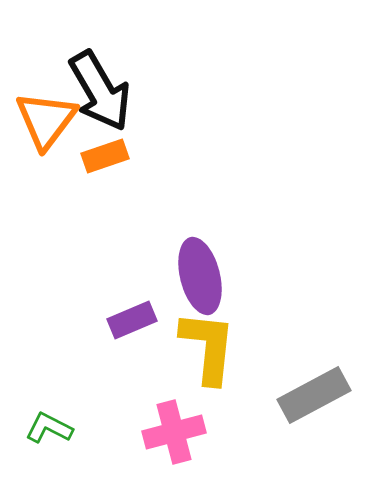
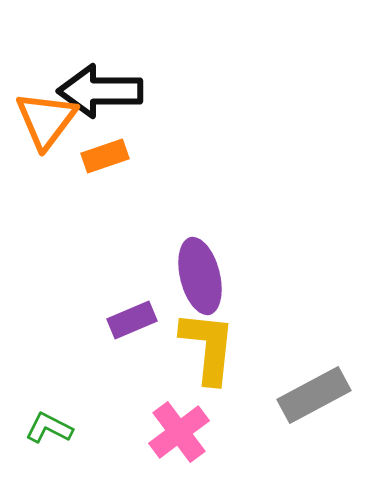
black arrow: rotated 120 degrees clockwise
pink cross: moved 5 px right; rotated 22 degrees counterclockwise
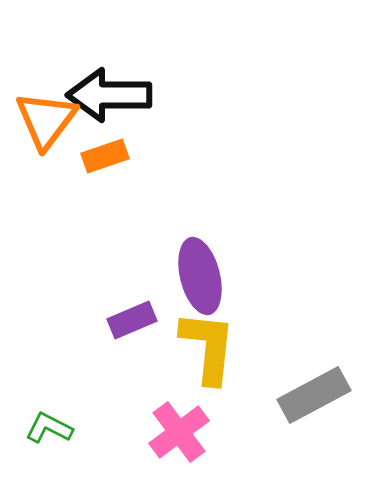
black arrow: moved 9 px right, 4 px down
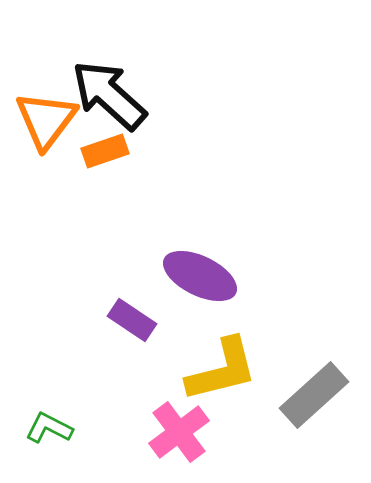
black arrow: rotated 42 degrees clockwise
orange rectangle: moved 5 px up
purple ellipse: rotated 50 degrees counterclockwise
purple rectangle: rotated 57 degrees clockwise
yellow L-shape: moved 14 px right, 23 px down; rotated 70 degrees clockwise
gray rectangle: rotated 14 degrees counterclockwise
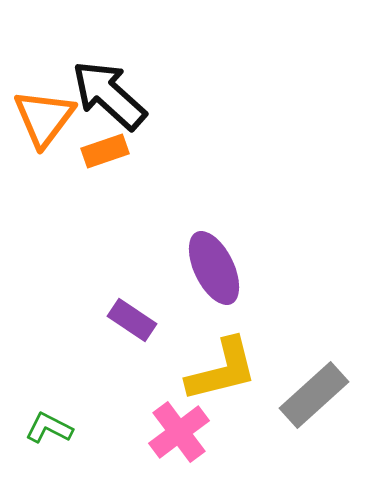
orange triangle: moved 2 px left, 2 px up
purple ellipse: moved 14 px right, 8 px up; rotated 38 degrees clockwise
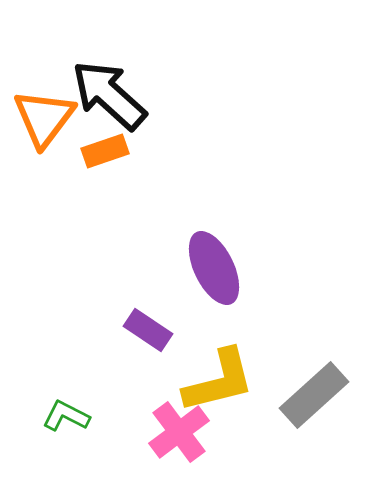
purple rectangle: moved 16 px right, 10 px down
yellow L-shape: moved 3 px left, 11 px down
green L-shape: moved 17 px right, 12 px up
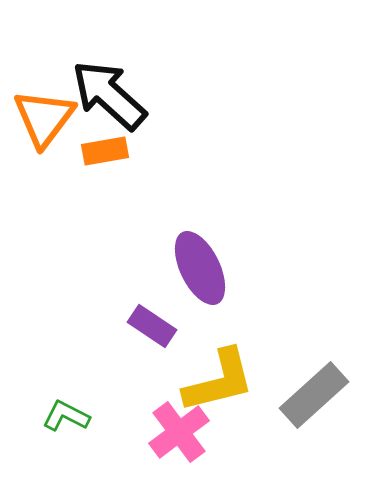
orange rectangle: rotated 9 degrees clockwise
purple ellipse: moved 14 px left
purple rectangle: moved 4 px right, 4 px up
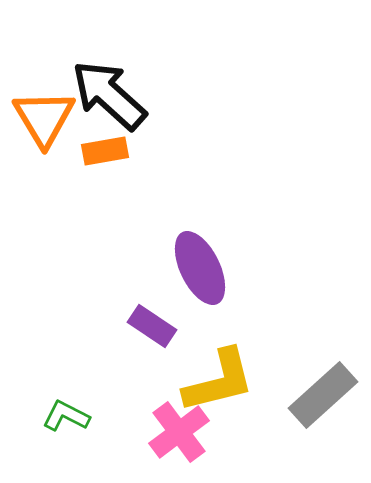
orange triangle: rotated 8 degrees counterclockwise
gray rectangle: moved 9 px right
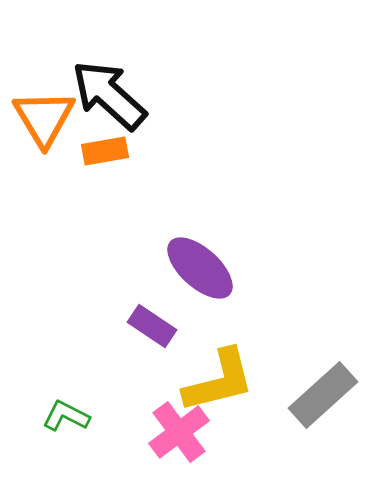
purple ellipse: rotated 22 degrees counterclockwise
